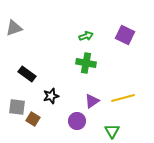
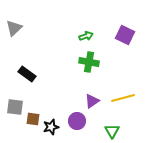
gray triangle: rotated 24 degrees counterclockwise
green cross: moved 3 px right, 1 px up
black star: moved 31 px down
gray square: moved 2 px left
brown square: rotated 24 degrees counterclockwise
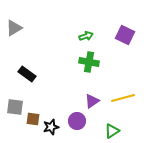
gray triangle: rotated 12 degrees clockwise
green triangle: rotated 28 degrees clockwise
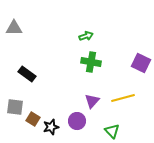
gray triangle: rotated 30 degrees clockwise
purple square: moved 16 px right, 28 px down
green cross: moved 2 px right
purple triangle: rotated 14 degrees counterclockwise
brown square: rotated 24 degrees clockwise
green triangle: rotated 42 degrees counterclockwise
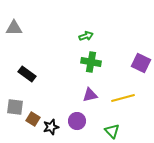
purple triangle: moved 2 px left, 6 px up; rotated 35 degrees clockwise
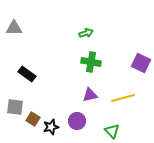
green arrow: moved 3 px up
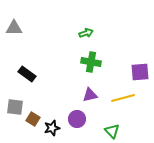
purple square: moved 1 px left, 9 px down; rotated 30 degrees counterclockwise
purple circle: moved 2 px up
black star: moved 1 px right, 1 px down
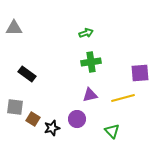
green cross: rotated 18 degrees counterclockwise
purple square: moved 1 px down
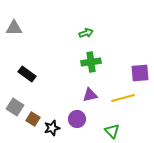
gray square: rotated 24 degrees clockwise
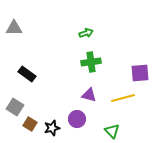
purple triangle: moved 1 px left; rotated 28 degrees clockwise
brown square: moved 3 px left, 5 px down
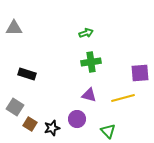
black rectangle: rotated 18 degrees counterclockwise
green triangle: moved 4 px left
